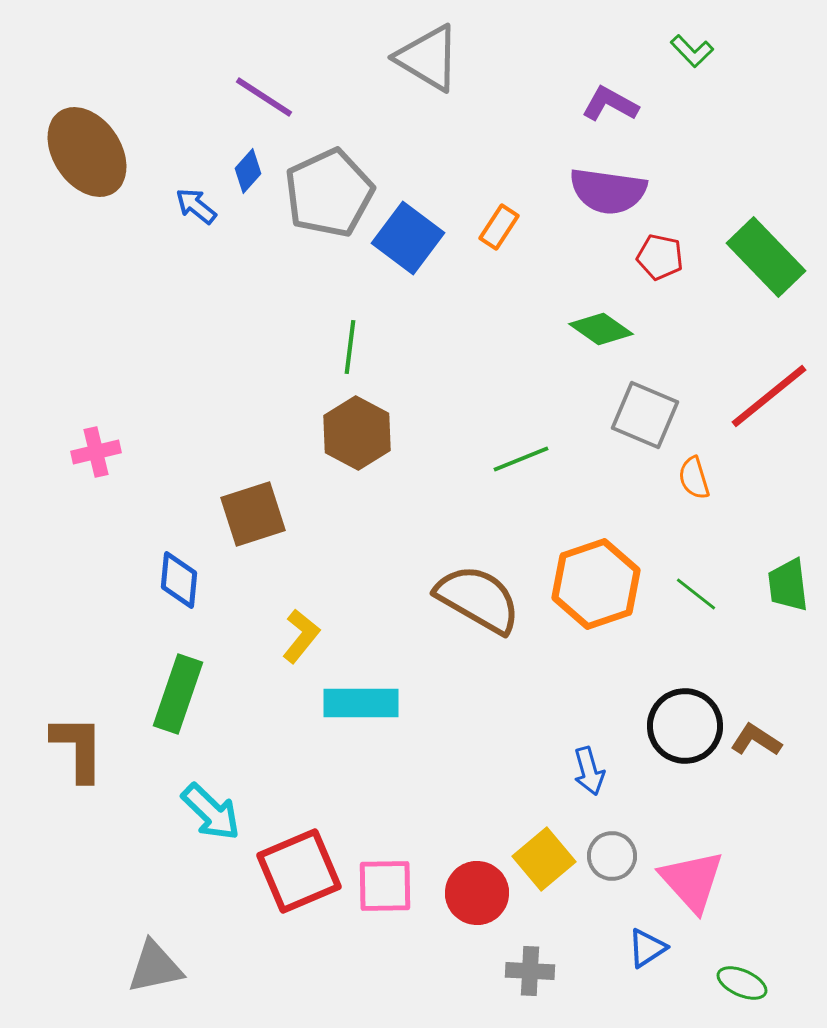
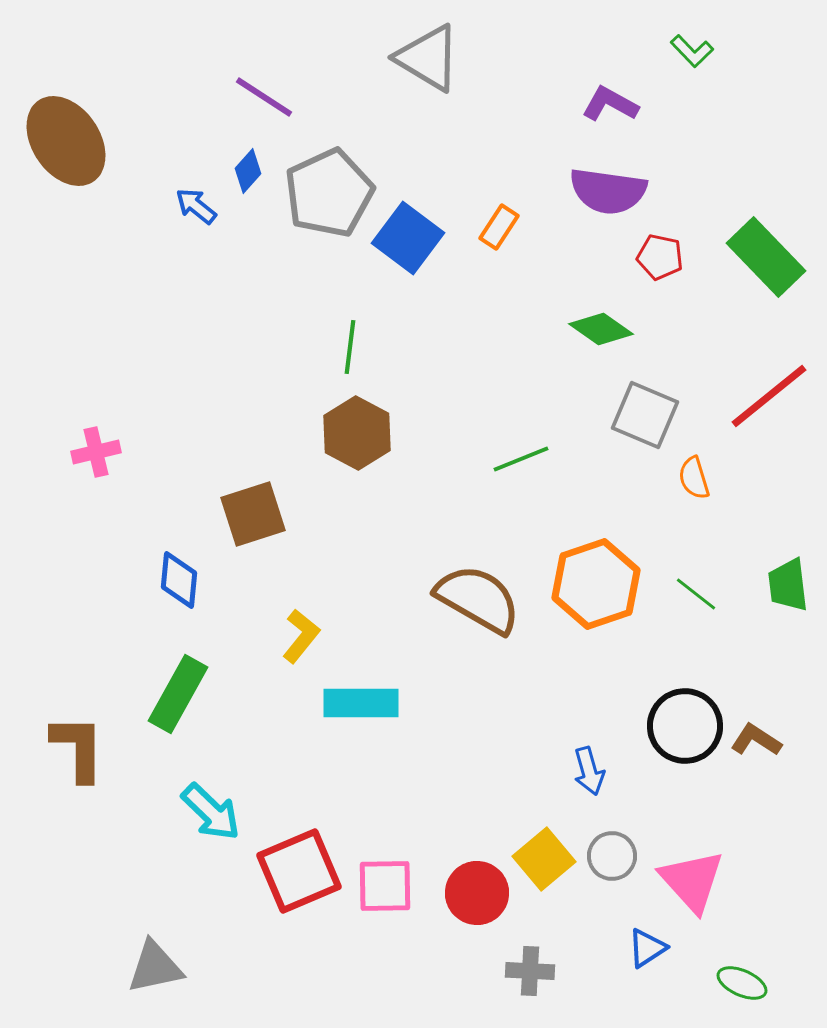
brown ellipse at (87, 152): moved 21 px left, 11 px up
green rectangle at (178, 694): rotated 10 degrees clockwise
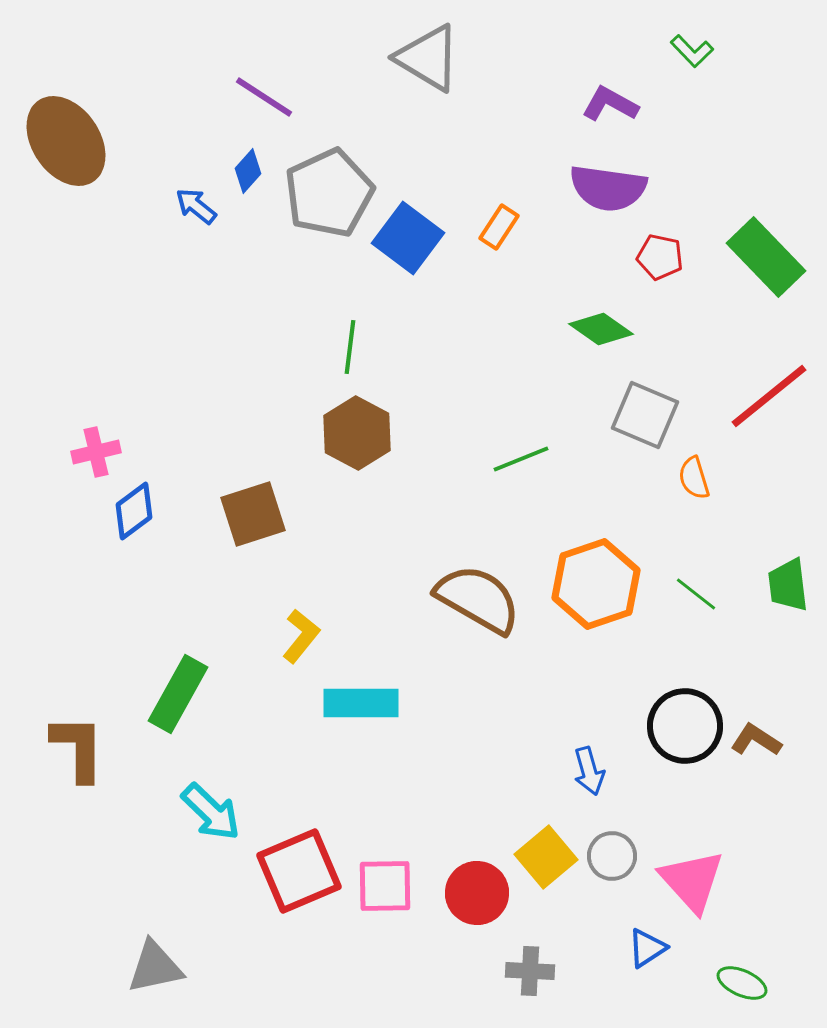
purple semicircle at (608, 191): moved 3 px up
blue diamond at (179, 580): moved 45 px left, 69 px up; rotated 48 degrees clockwise
yellow square at (544, 859): moved 2 px right, 2 px up
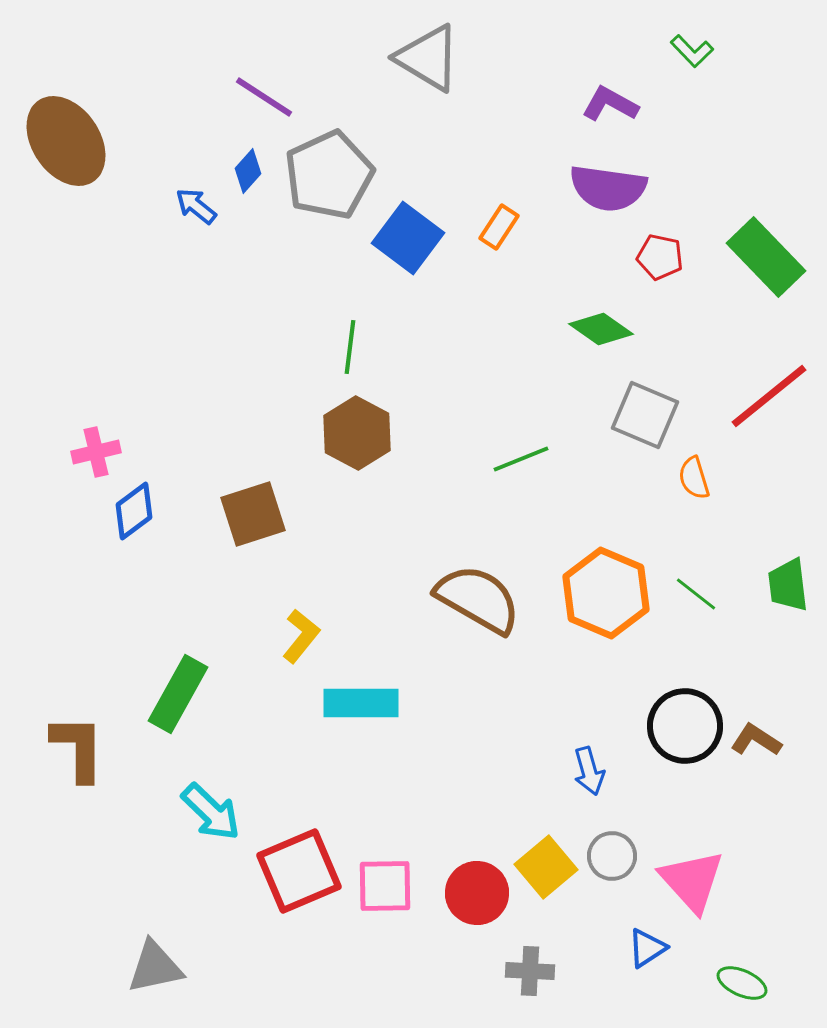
gray pentagon at (329, 193): moved 18 px up
orange hexagon at (596, 584): moved 10 px right, 9 px down; rotated 18 degrees counterclockwise
yellow square at (546, 857): moved 10 px down
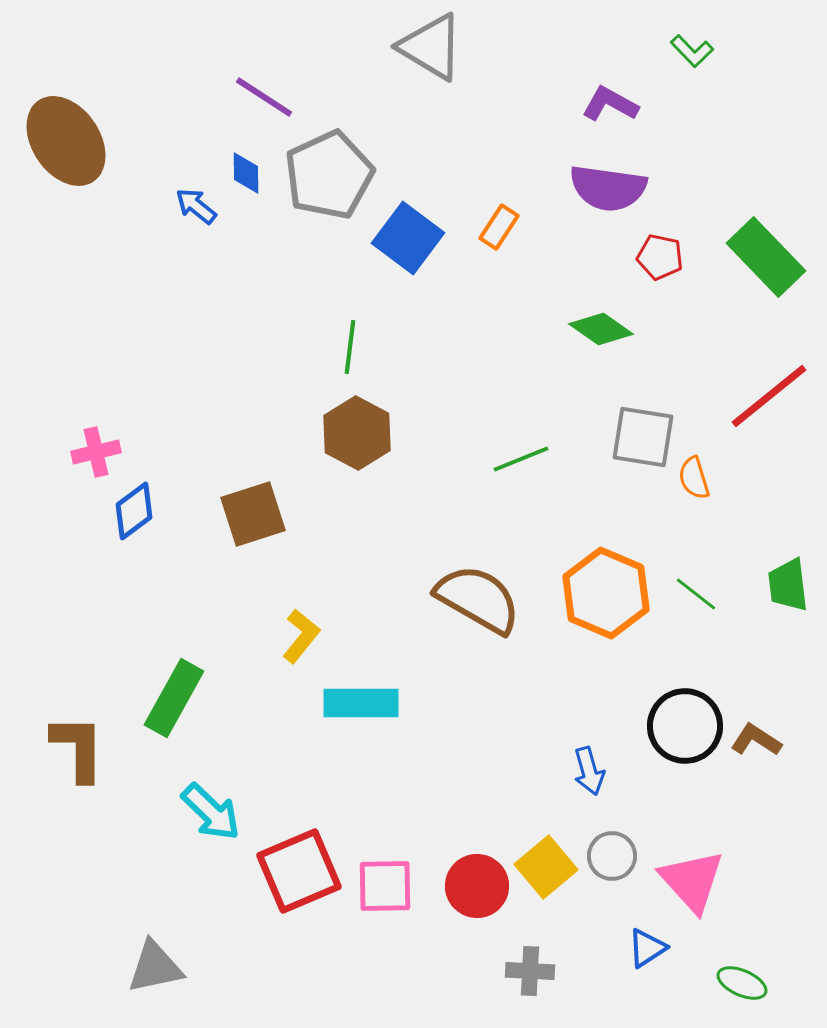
gray triangle at (428, 58): moved 3 px right, 11 px up
blue diamond at (248, 171): moved 2 px left, 2 px down; rotated 42 degrees counterclockwise
gray square at (645, 415): moved 2 px left, 22 px down; rotated 14 degrees counterclockwise
green rectangle at (178, 694): moved 4 px left, 4 px down
red circle at (477, 893): moved 7 px up
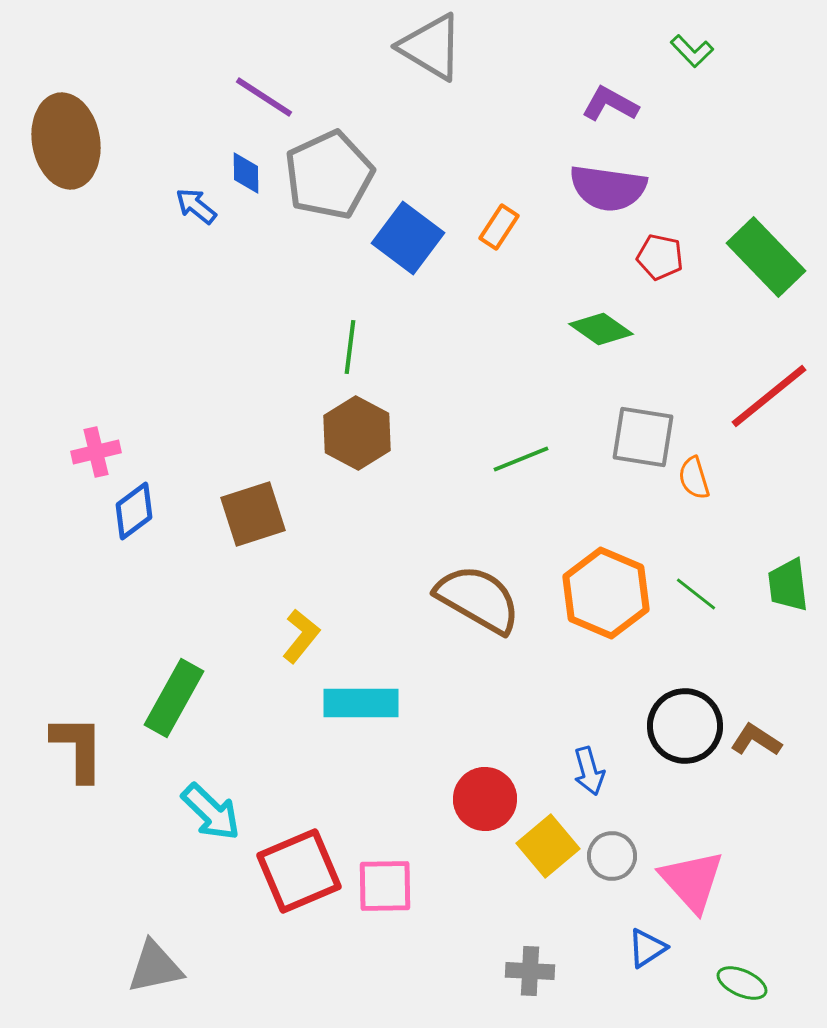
brown ellipse at (66, 141): rotated 24 degrees clockwise
yellow square at (546, 867): moved 2 px right, 21 px up
red circle at (477, 886): moved 8 px right, 87 px up
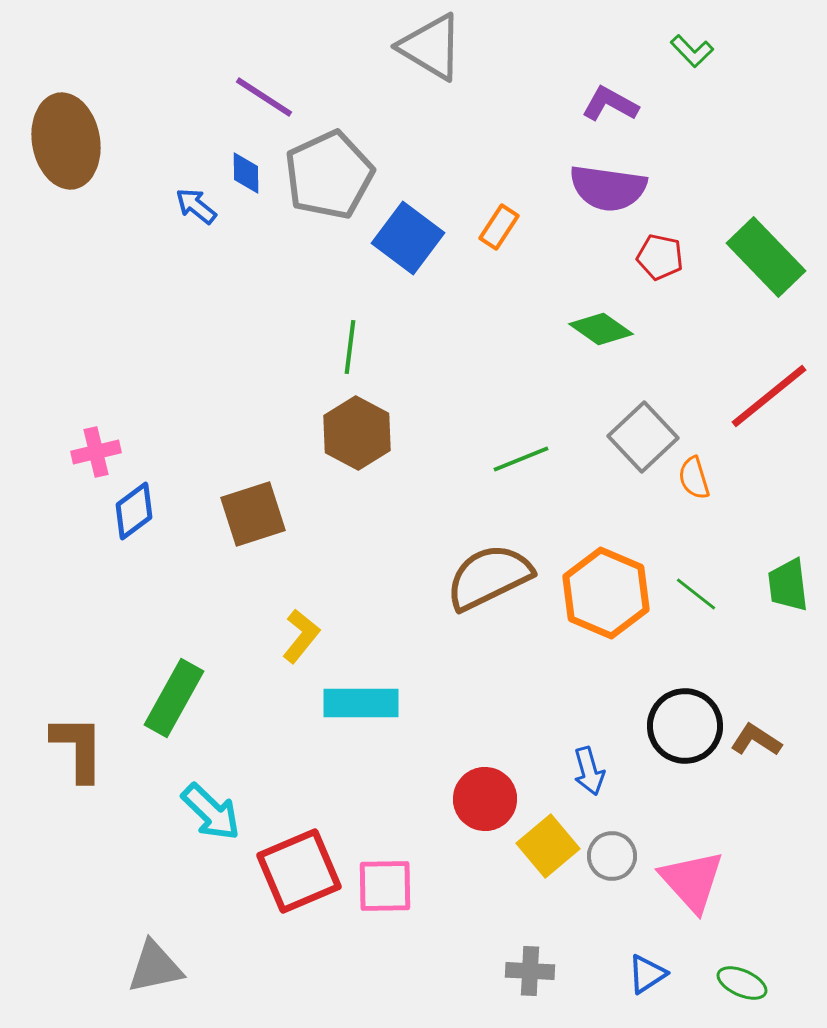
gray square at (643, 437): rotated 38 degrees clockwise
brown semicircle at (478, 599): moved 11 px right, 22 px up; rotated 56 degrees counterclockwise
blue triangle at (647, 948): moved 26 px down
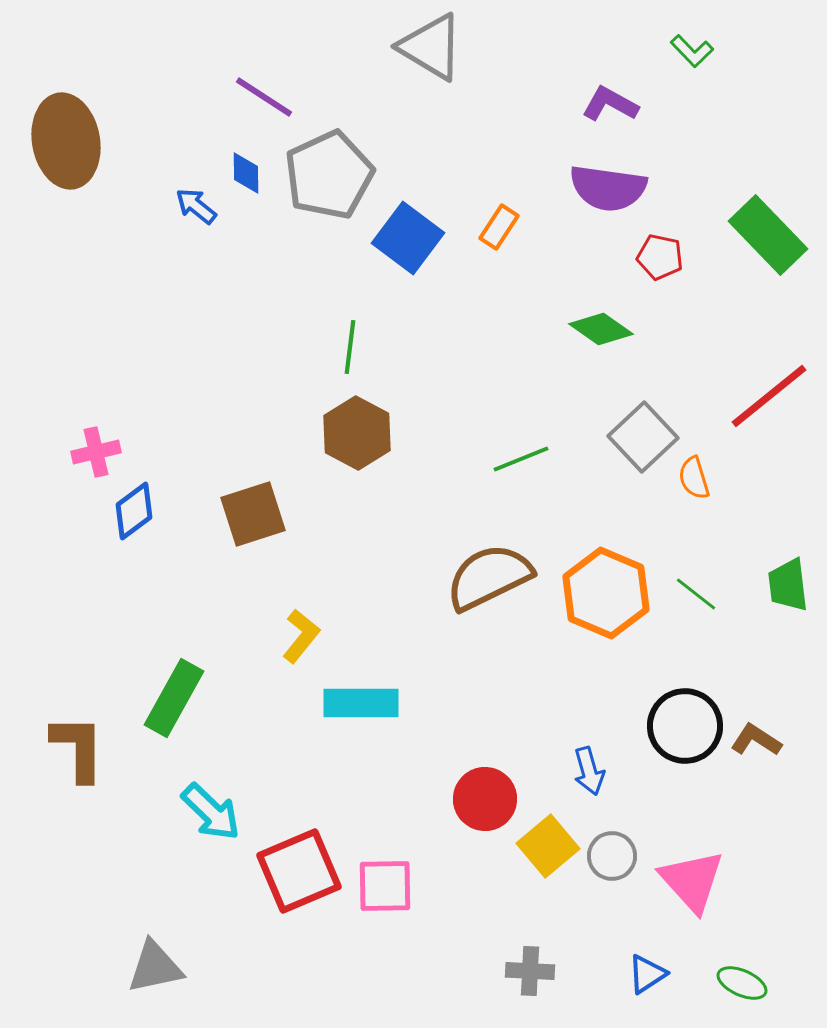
green rectangle at (766, 257): moved 2 px right, 22 px up
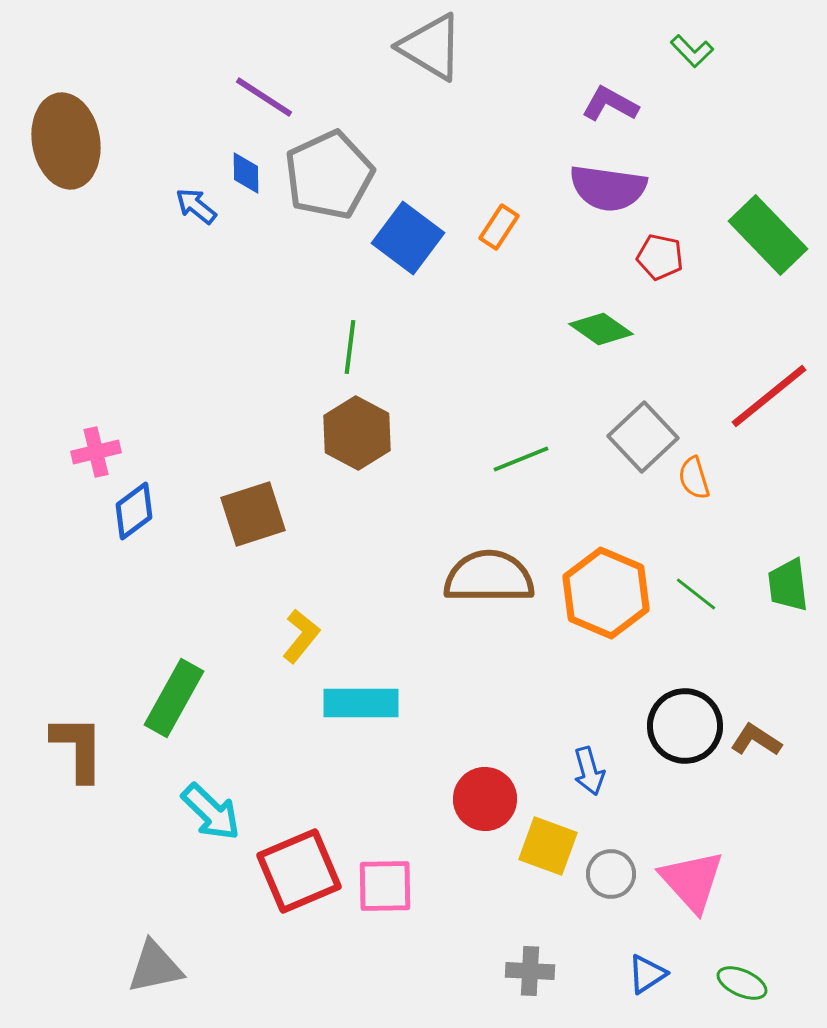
brown semicircle at (489, 577): rotated 26 degrees clockwise
yellow square at (548, 846): rotated 30 degrees counterclockwise
gray circle at (612, 856): moved 1 px left, 18 px down
